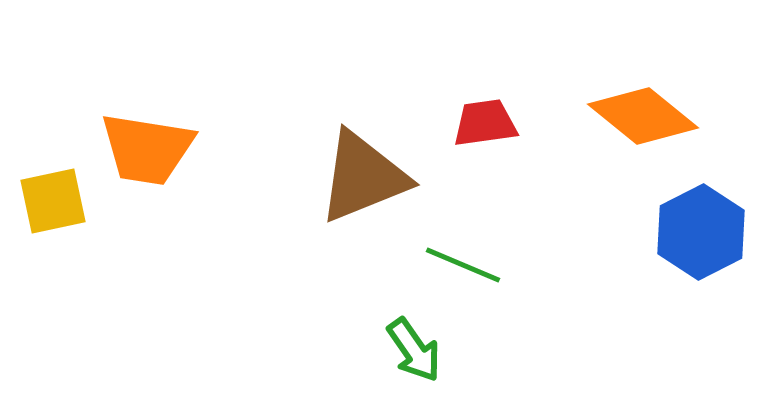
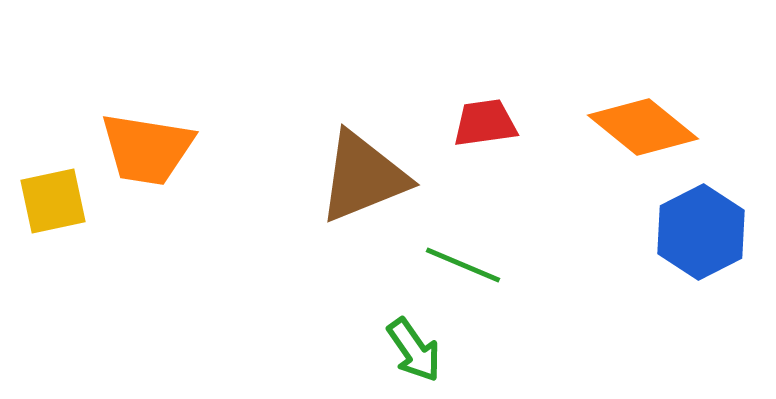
orange diamond: moved 11 px down
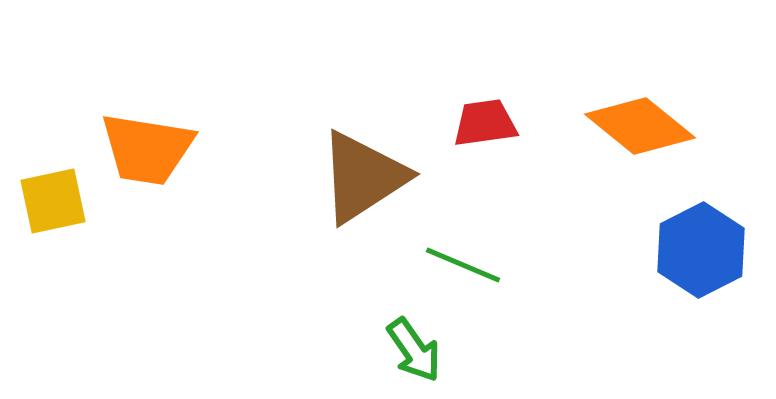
orange diamond: moved 3 px left, 1 px up
brown triangle: rotated 11 degrees counterclockwise
blue hexagon: moved 18 px down
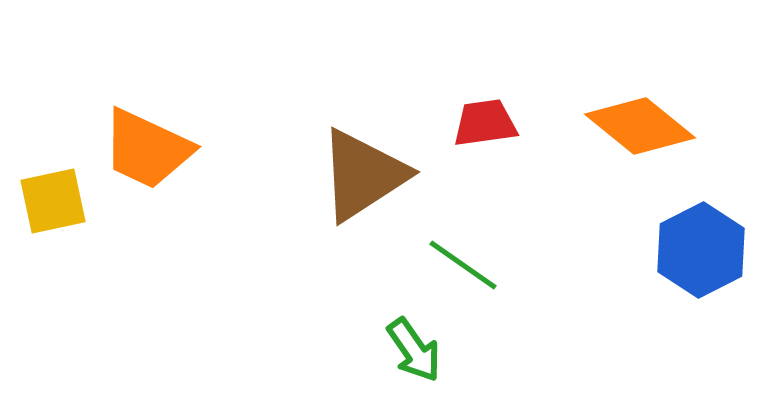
orange trapezoid: rotated 16 degrees clockwise
brown triangle: moved 2 px up
green line: rotated 12 degrees clockwise
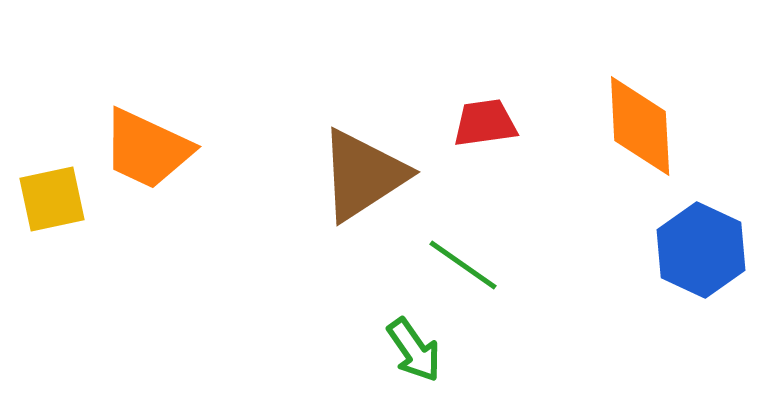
orange diamond: rotated 48 degrees clockwise
yellow square: moved 1 px left, 2 px up
blue hexagon: rotated 8 degrees counterclockwise
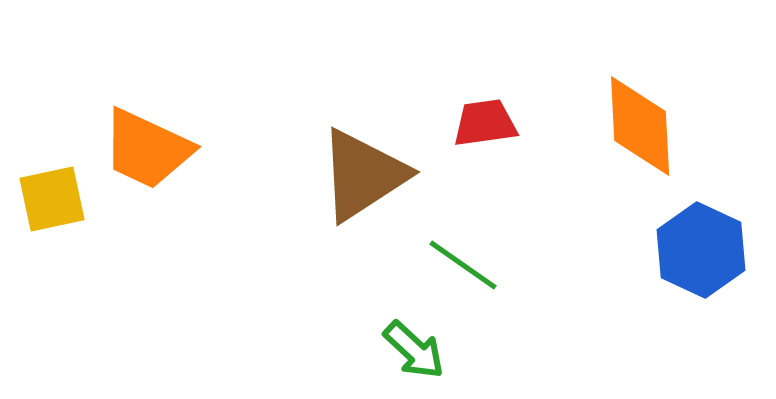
green arrow: rotated 12 degrees counterclockwise
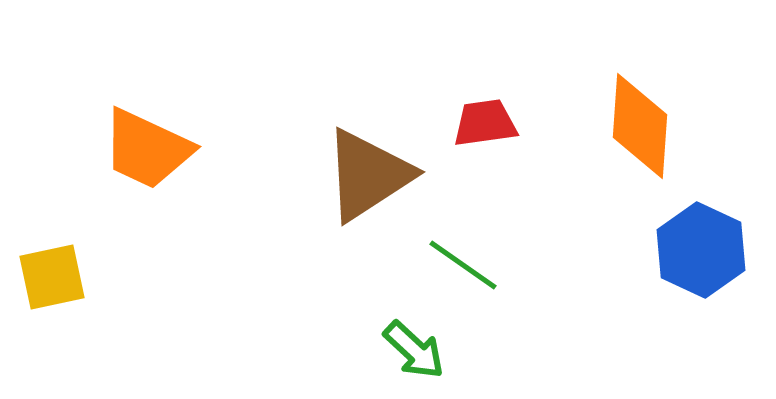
orange diamond: rotated 7 degrees clockwise
brown triangle: moved 5 px right
yellow square: moved 78 px down
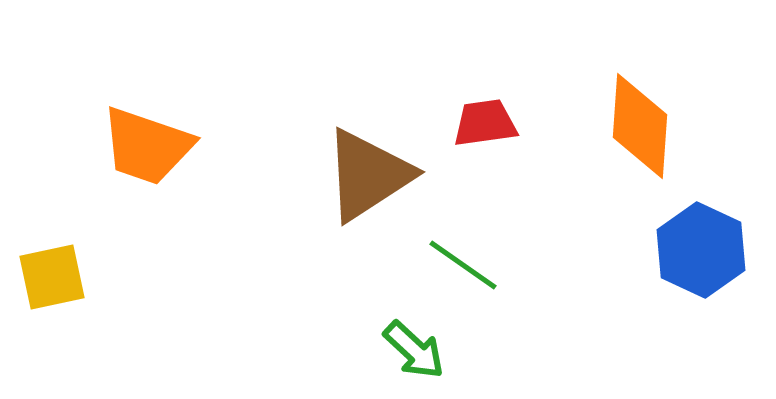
orange trapezoid: moved 3 px up; rotated 6 degrees counterclockwise
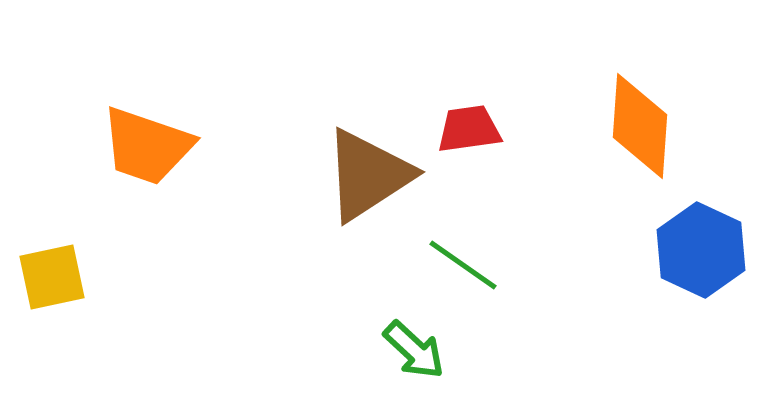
red trapezoid: moved 16 px left, 6 px down
